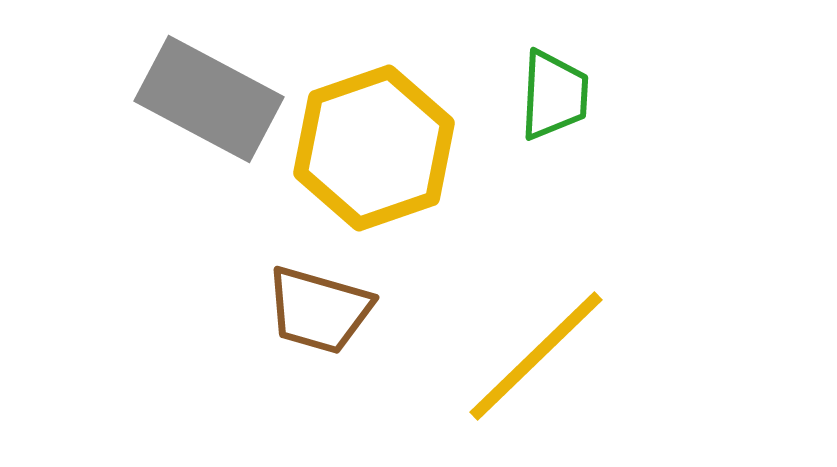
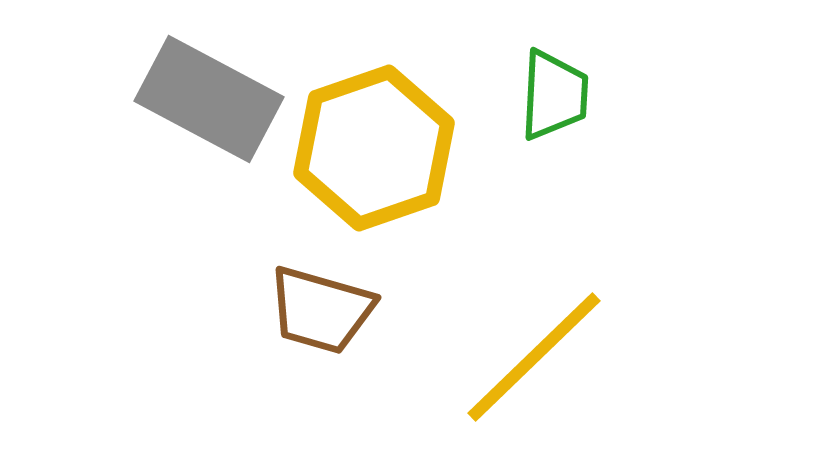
brown trapezoid: moved 2 px right
yellow line: moved 2 px left, 1 px down
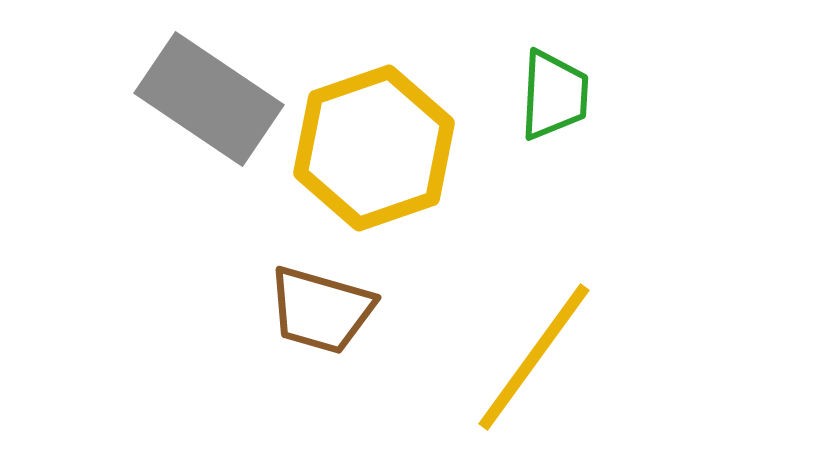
gray rectangle: rotated 6 degrees clockwise
yellow line: rotated 10 degrees counterclockwise
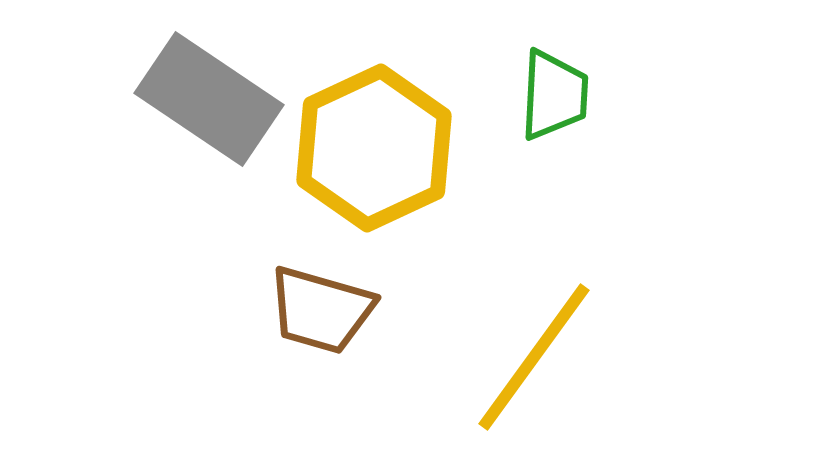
yellow hexagon: rotated 6 degrees counterclockwise
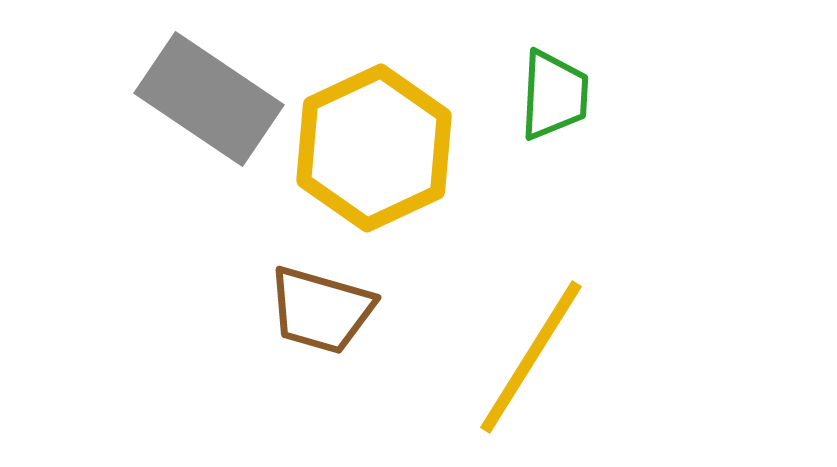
yellow line: moved 3 px left; rotated 4 degrees counterclockwise
